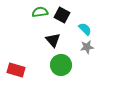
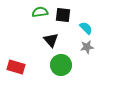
black square: moved 1 px right; rotated 21 degrees counterclockwise
cyan semicircle: moved 1 px right, 1 px up
black triangle: moved 2 px left
red rectangle: moved 3 px up
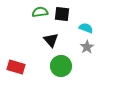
black square: moved 1 px left, 1 px up
cyan semicircle: rotated 24 degrees counterclockwise
gray star: rotated 24 degrees counterclockwise
green circle: moved 1 px down
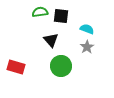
black square: moved 1 px left, 2 px down
cyan semicircle: moved 1 px right, 1 px down
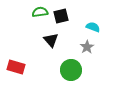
black square: rotated 21 degrees counterclockwise
cyan semicircle: moved 6 px right, 2 px up
green circle: moved 10 px right, 4 px down
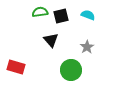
cyan semicircle: moved 5 px left, 12 px up
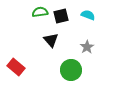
red rectangle: rotated 24 degrees clockwise
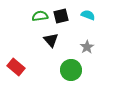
green semicircle: moved 4 px down
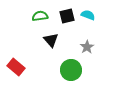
black square: moved 6 px right
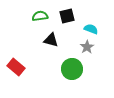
cyan semicircle: moved 3 px right, 14 px down
black triangle: rotated 35 degrees counterclockwise
green circle: moved 1 px right, 1 px up
